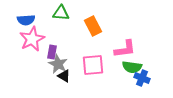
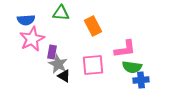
blue cross: moved 1 px left, 2 px down; rotated 28 degrees counterclockwise
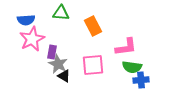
pink L-shape: moved 1 px right, 2 px up
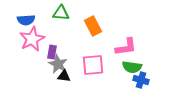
black triangle: rotated 24 degrees counterclockwise
blue cross: rotated 21 degrees clockwise
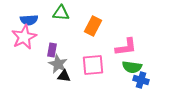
blue semicircle: moved 3 px right
orange rectangle: rotated 54 degrees clockwise
pink star: moved 8 px left, 2 px up
purple rectangle: moved 2 px up
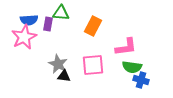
purple rectangle: moved 4 px left, 26 px up
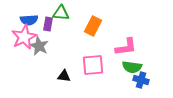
gray star: moved 19 px left, 18 px up
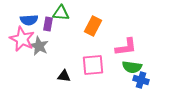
pink star: moved 2 px left, 2 px down; rotated 20 degrees counterclockwise
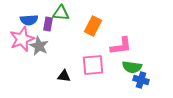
pink star: rotated 25 degrees clockwise
pink L-shape: moved 5 px left, 1 px up
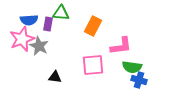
black triangle: moved 9 px left, 1 px down
blue cross: moved 2 px left
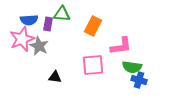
green triangle: moved 1 px right, 1 px down
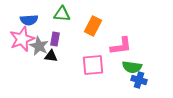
purple rectangle: moved 7 px right, 15 px down
black triangle: moved 4 px left, 21 px up
